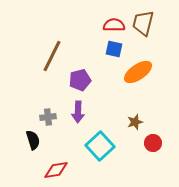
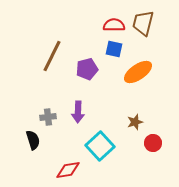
purple pentagon: moved 7 px right, 11 px up
red diamond: moved 12 px right
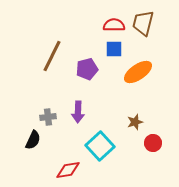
blue square: rotated 12 degrees counterclockwise
black semicircle: rotated 42 degrees clockwise
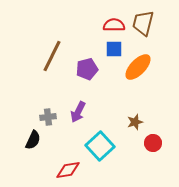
orange ellipse: moved 5 px up; rotated 12 degrees counterclockwise
purple arrow: rotated 25 degrees clockwise
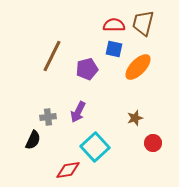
blue square: rotated 12 degrees clockwise
brown star: moved 4 px up
cyan square: moved 5 px left, 1 px down
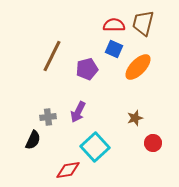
blue square: rotated 12 degrees clockwise
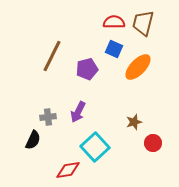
red semicircle: moved 3 px up
brown star: moved 1 px left, 4 px down
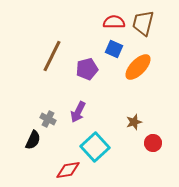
gray cross: moved 2 px down; rotated 35 degrees clockwise
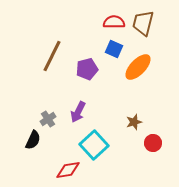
gray cross: rotated 28 degrees clockwise
cyan square: moved 1 px left, 2 px up
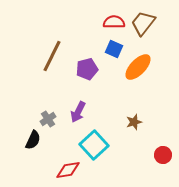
brown trapezoid: rotated 24 degrees clockwise
red circle: moved 10 px right, 12 px down
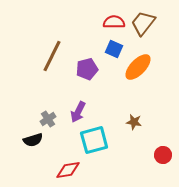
brown star: rotated 28 degrees clockwise
black semicircle: rotated 48 degrees clockwise
cyan square: moved 5 px up; rotated 28 degrees clockwise
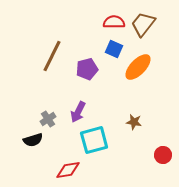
brown trapezoid: moved 1 px down
